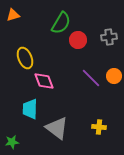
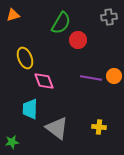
gray cross: moved 20 px up
purple line: rotated 35 degrees counterclockwise
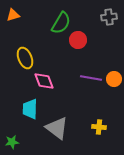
orange circle: moved 3 px down
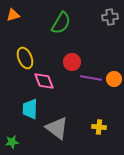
gray cross: moved 1 px right
red circle: moved 6 px left, 22 px down
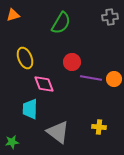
pink diamond: moved 3 px down
gray triangle: moved 1 px right, 4 px down
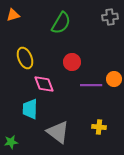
purple line: moved 7 px down; rotated 10 degrees counterclockwise
green star: moved 1 px left
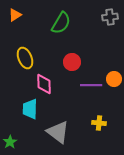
orange triangle: moved 2 px right; rotated 16 degrees counterclockwise
pink diamond: rotated 20 degrees clockwise
yellow cross: moved 4 px up
green star: moved 1 px left; rotated 24 degrees counterclockwise
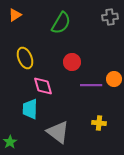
pink diamond: moved 1 px left, 2 px down; rotated 15 degrees counterclockwise
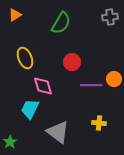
cyan trapezoid: rotated 25 degrees clockwise
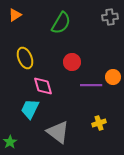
orange circle: moved 1 px left, 2 px up
yellow cross: rotated 24 degrees counterclockwise
